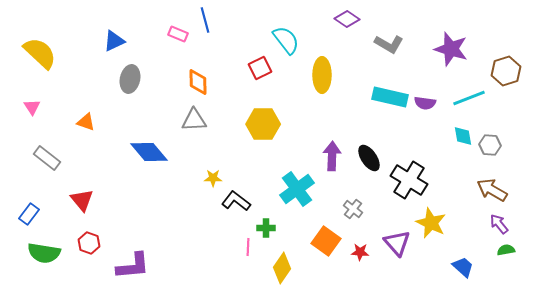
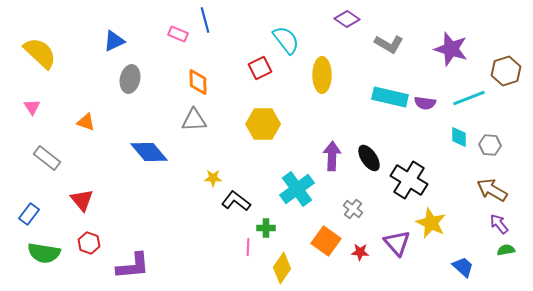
cyan diamond at (463, 136): moved 4 px left, 1 px down; rotated 10 degrees clockwise
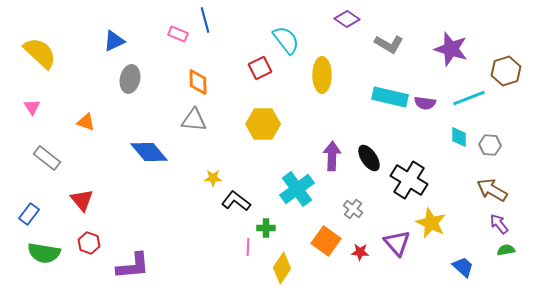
gray triangle at (194, 120): rotated 8 degrees clockwise
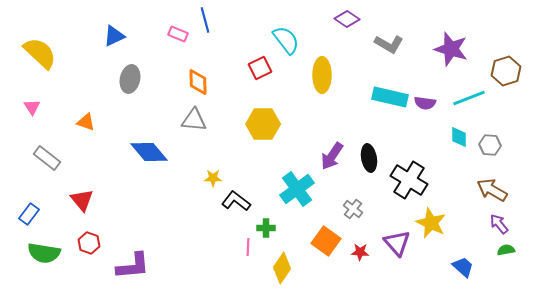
blue triangle at (114, 41): moved 5 px up
purple arrow at (332, 156): rotated 148 degrees counterclockwise
black ellipse at (369, 158): rotated 24 degrees clockwise
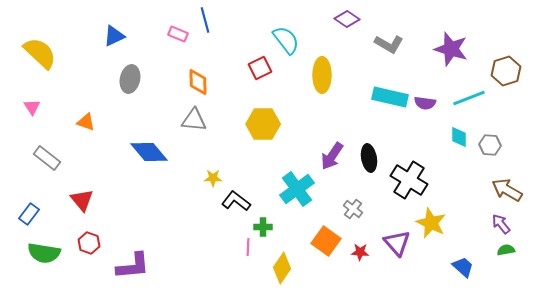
brown arrow at (492, 190): moved 15 px right
purple arrow at (499, 224): moved 2 px right
green cross at (266, 228): moved 3 px left, 1 px up
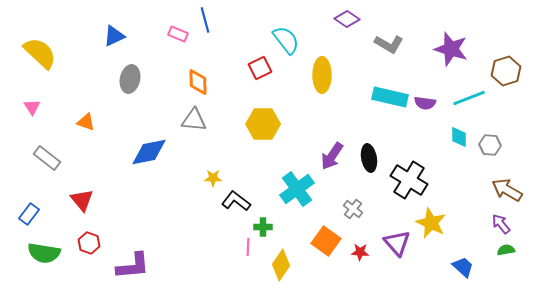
blue diamond at (149, 152): rotated 60 degrees counterclockwise
yellow diamond at (282, 268): moved 1 px left, 3 px up
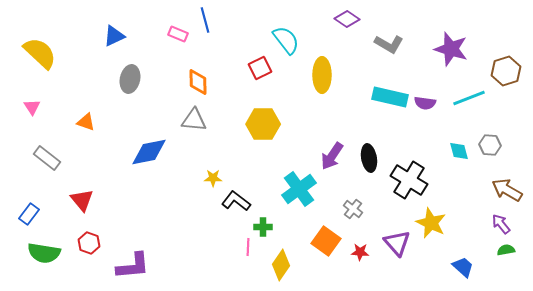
cyan diamond at (459, 137): moved 14 px down; rotated 15 degrees counterclockwise
cyan cross at (297, 189): moved 2 px right
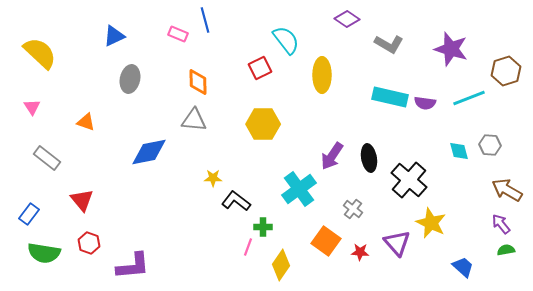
black cross at (409, 180): rotated 9 degrees clockwise
pink line at (248, 247): rotated 18 degrees clockwise
